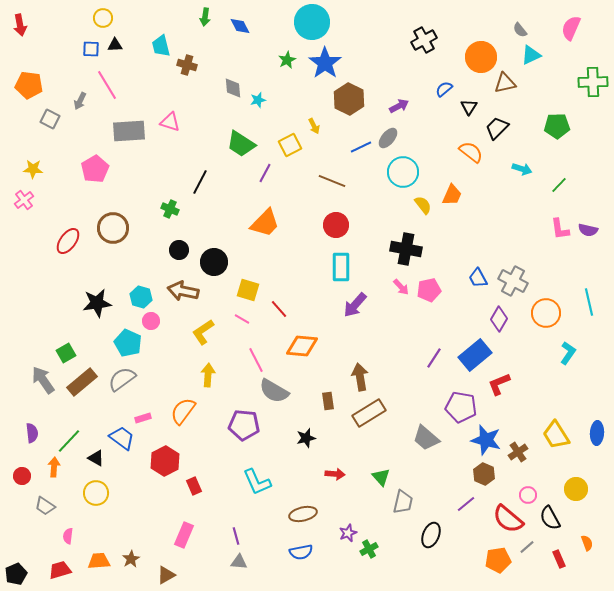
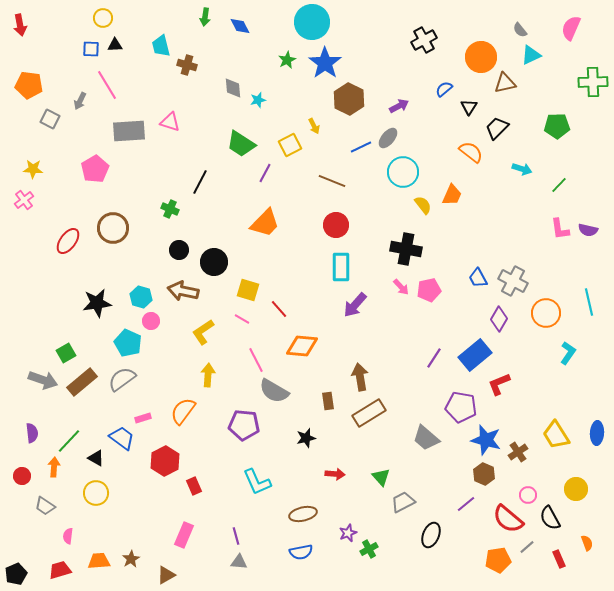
gray arrow at (43, 380): rotated 144 degrees clockwise
gray trapezoid at (403, 502): rotated 130 degrees counterclockwise
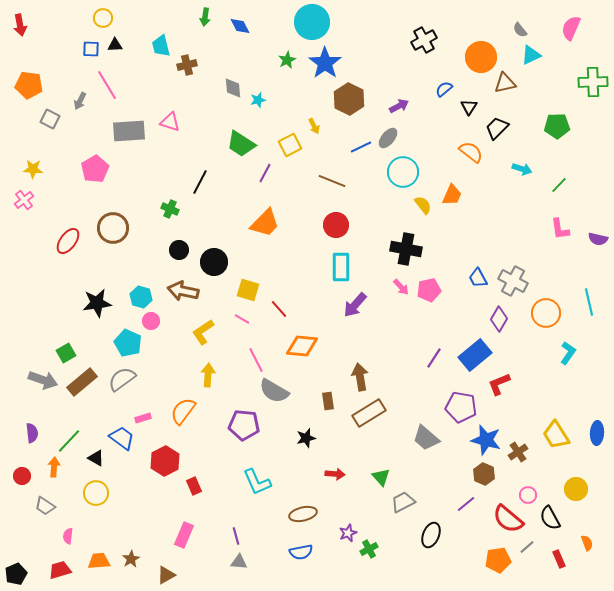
brown cross at (187, 65): rotated 30 degrees counterclockwise
purple semicircle at (588, 230): moved 10 px right, 9 px down
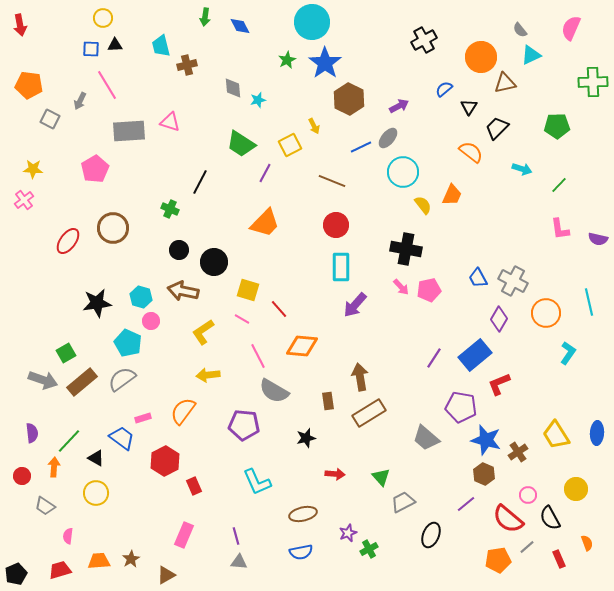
pink line at (256, 360): moved 2 px right, 4 px up
yellow arrow at (208, 375): rotated 100 degrees counterclockwise
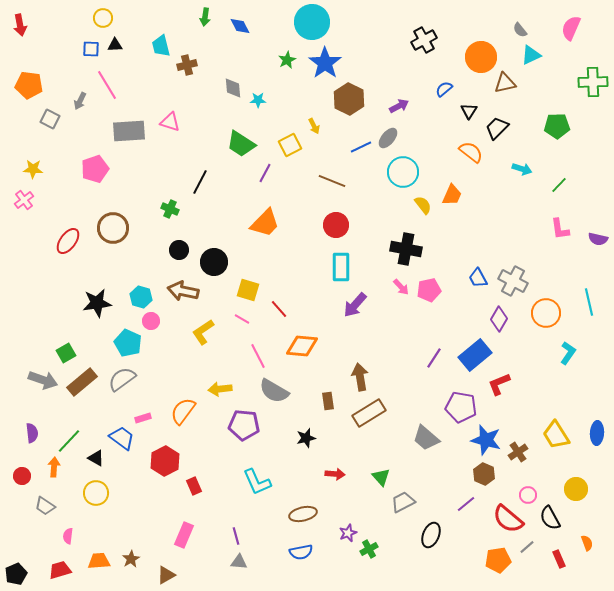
cyan star at (258, 100): rotated 14 degrees clockwise
black triangle at (469, 107): moved 4 px down
pink pentagon at (95, 169): rotated 12 degrees clockwise
yellow arrow at (208, 375): moved 12 px right, 14 px down
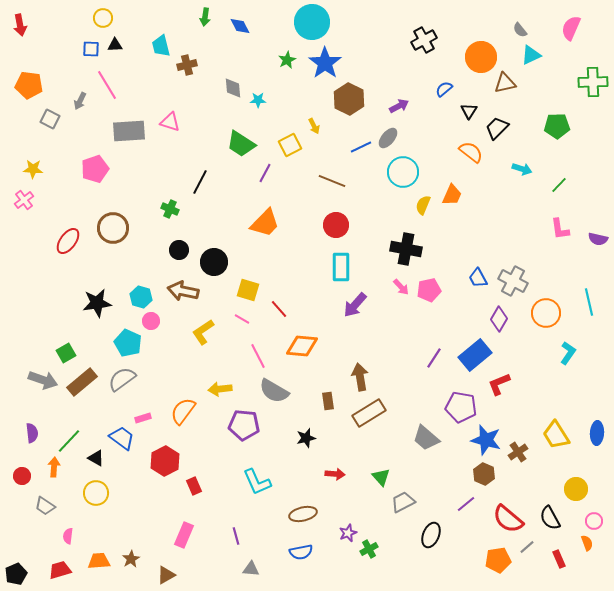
yellow semicircle at (423, 205): rotated 120 degrees counterclockwise
pink circle at (528, 495): moved 66 px right, 26 px down
gray triangle at (239, 562): moved 12 px right, 7 px down
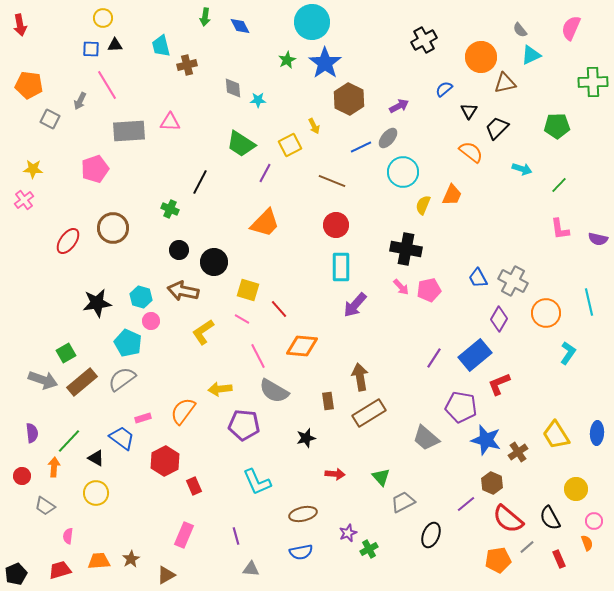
pink triangle at (170, 122): rotated 15 degrees counterclockwise
brown hexagon at (484, 474): moved 8 px right, 9 px down
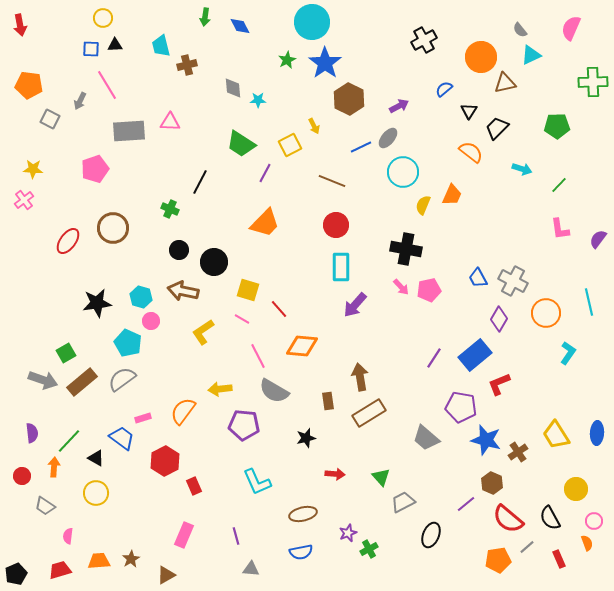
purple semicircle at (598, 239): rotated 114 degrees clockwise
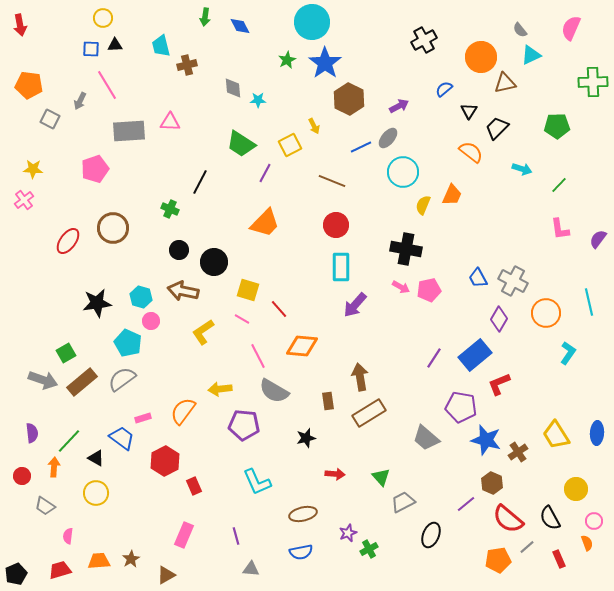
pink arrow at (401, 287): rotated 18 degrees counterclockwise
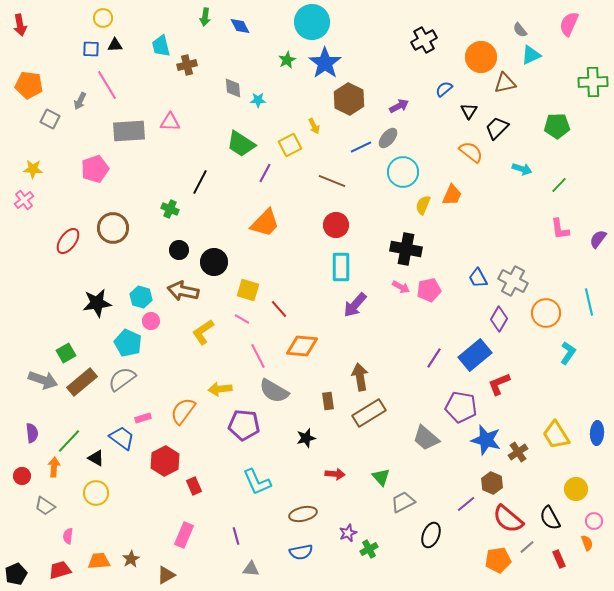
pink semicircle at (571, 28): moved 2 px left, 4 px up
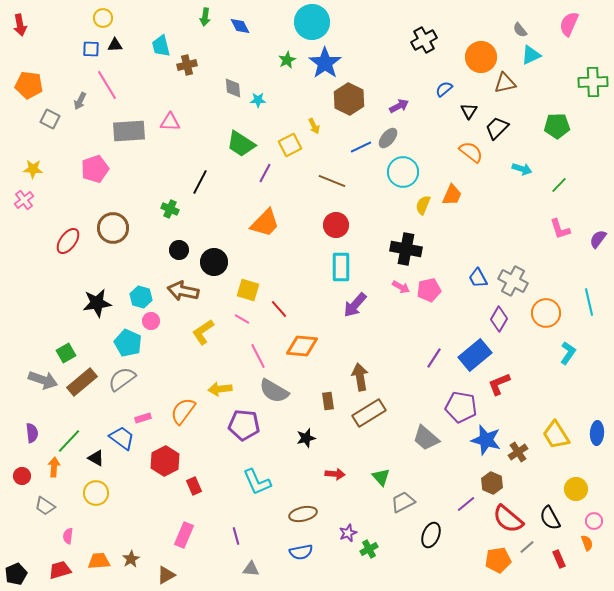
pink L-shape at (560, 229): rotated 10 degrees counterclockwise
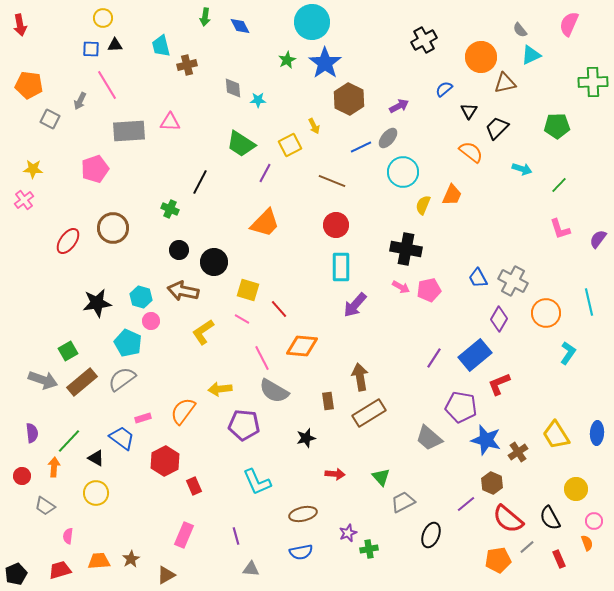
green square at (66, 353): moved 2 px right, 2 px up
pink line at (258, 356): moved 4 px right, 2 px down
gray trapezoid at (426, 438): moved 3 px right
green cross at (369, 549): rotated 18 degrees clockwise
